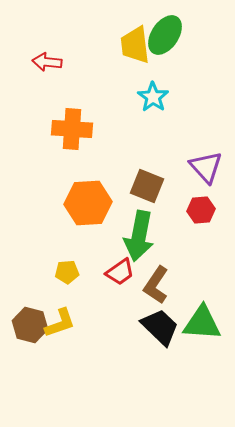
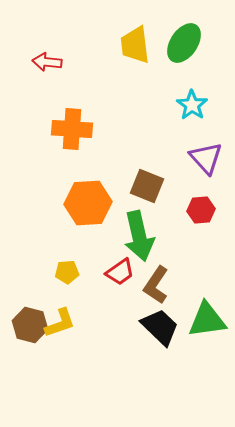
green ellipse: moved 19 px right, 8 px down
cyan star: moved 39 px right, 8 px down
purple triangle: moved 9 px up
green arrow: rotated 24 degrees counterclockwise
green triangle: moved 5 px right, 3 px up; rotated 12 degrees counterclockwise
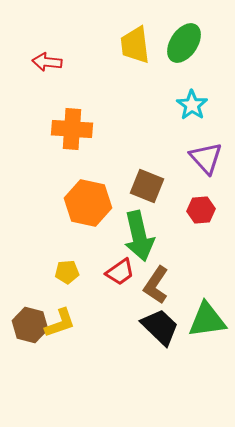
orange hexagon: rotated 15 degrees clockwise
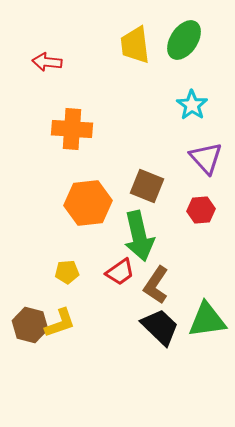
green ellipse: moved 3 px up
orange hexagon: rotated 18 degrees counterclockwise
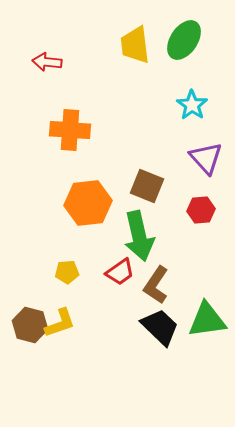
orange cross: moved 2 px left, 1 px down
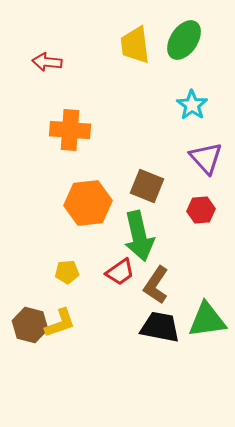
black trapezoid: rotated 33 degrees counterclockwise
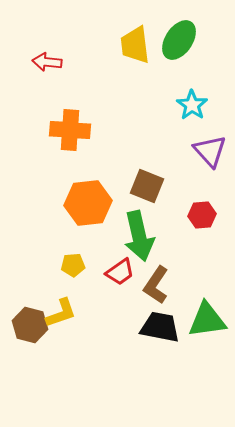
green ellipse: moved 5 px left
purple triangle: moved 4 px right, 7 px up
red hexagon: moved 1 px right, 5 px down
yellow pentagon: moved 6 px right, 7 px up
yellow L-shape: moved 1 px right, 10 px up
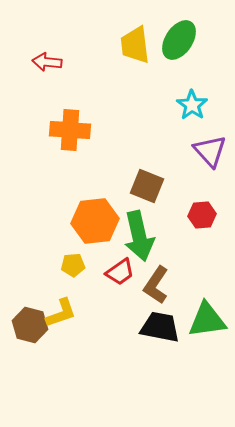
orange hexagon: moved 7 px right, 18 px down
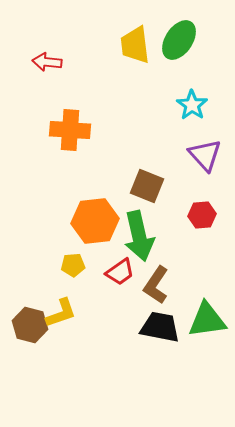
purple triangle: moved 5 px left, 4 px down
